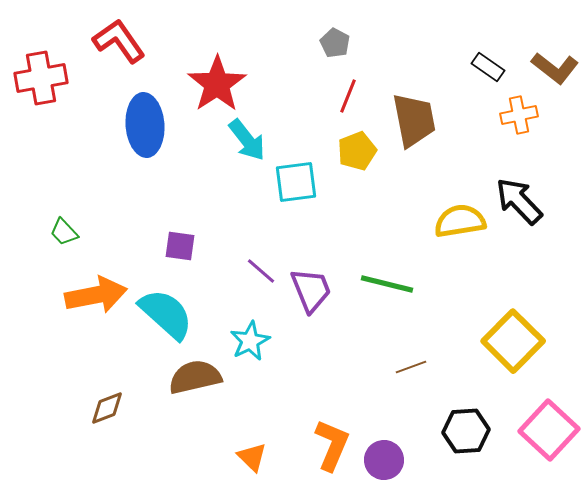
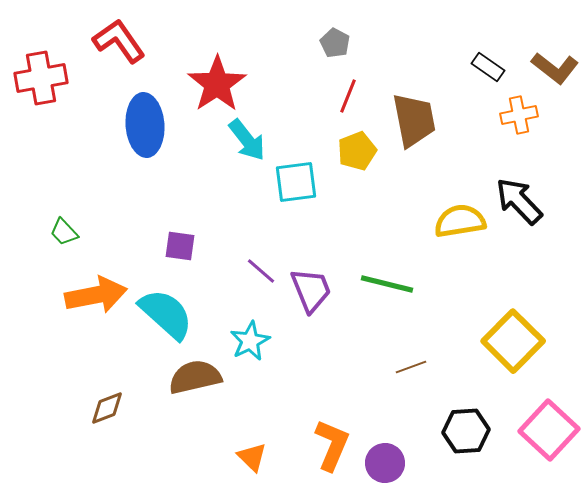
purple circle: moved 1 px right, 3 px down
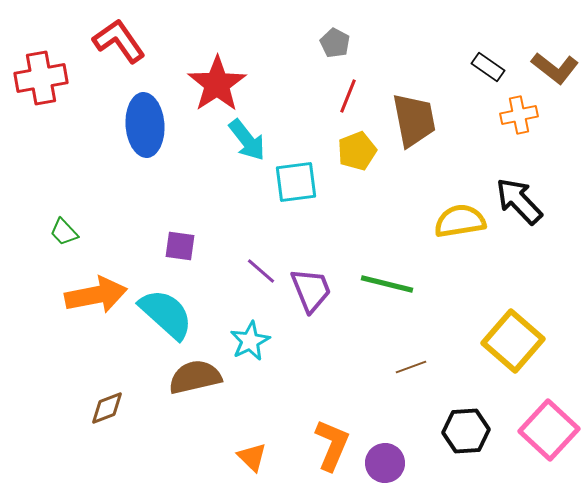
yellow square: rotated 4 degrees counterclockwise
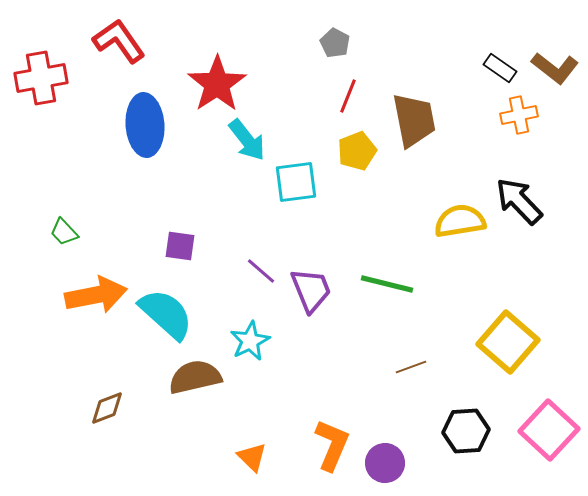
black rectangle: moved 12 px right, 1 px down
yellow square: moved 5 px left, 1 px down
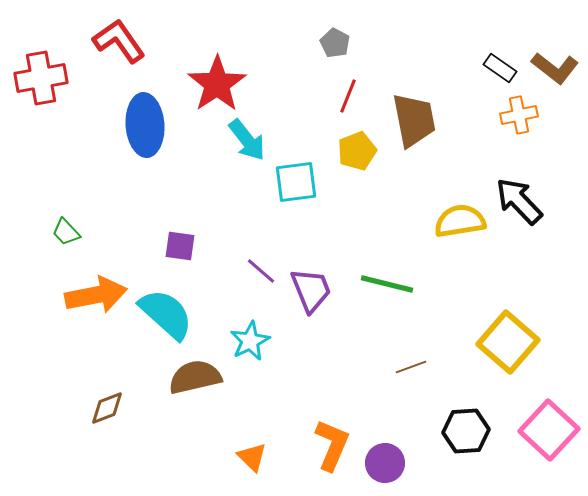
green trapezoid: moved 2 px right
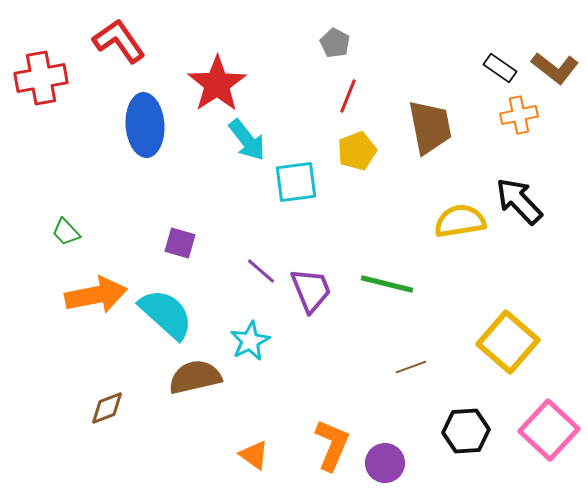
brown trapezoid: moved 16 px right, 7 px down
purple square: moved 3 px up; rotated 8 degrees clockwise
orange triangle: moved 2 px right, 2 px up; rotated 8 degrees counterclockwise
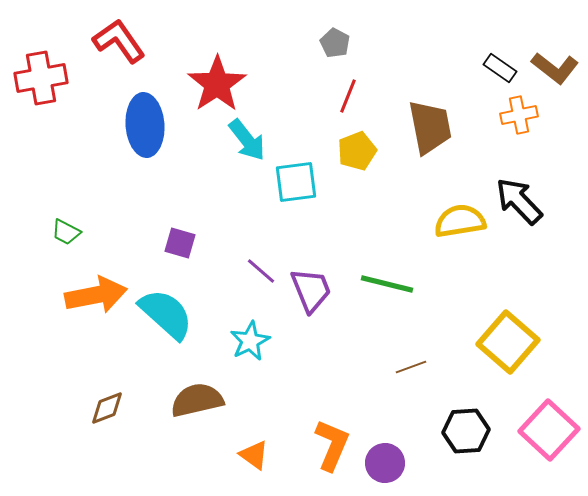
green trapezoid: rotated 20 degrees counterclockwise
brown semicircle: moved 2 px right, 23 px down
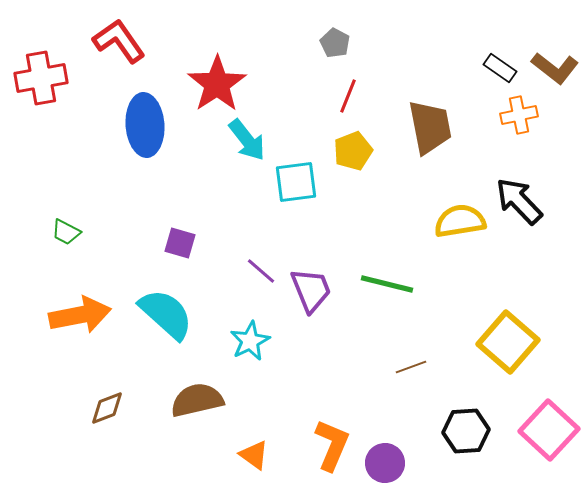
yellow pentagon: moved 4 px left
orange arrow: moved 16 px left, 20 px down
